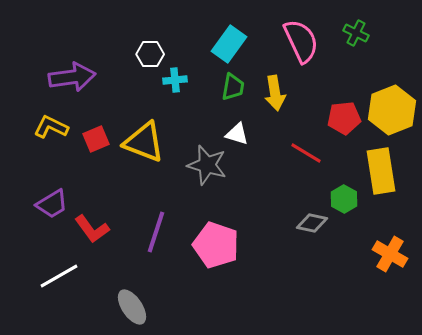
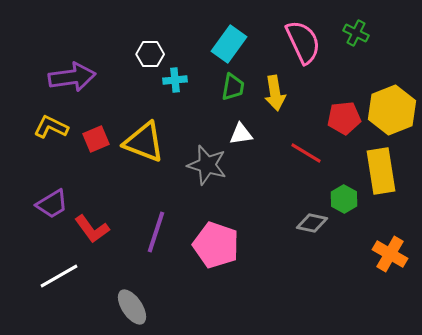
pink semicircle: moved 2 px right, 1 px down
white triangle: moved 4 px right; rotated 25 degrees counterclockwise
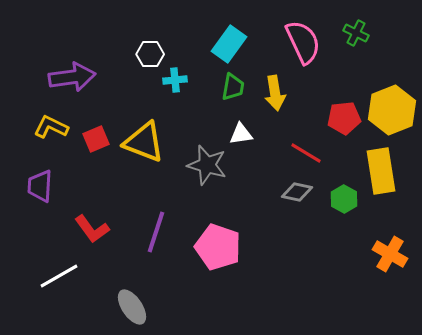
purple trapezoid: moved 12 px left, 18 px up; rotated 124 degrees clockwise
gray diamond: moved 15 px left, 31 px up
pink pentagon: moved 2 px right, 2 px down
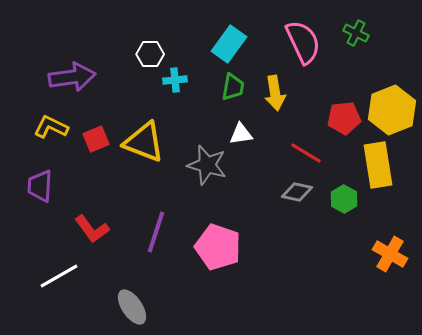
yellow rectangle: moved 3 px left, 6 px up
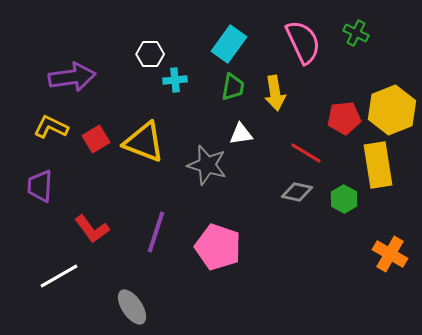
red square: rotated 8 degrees counterclockwise
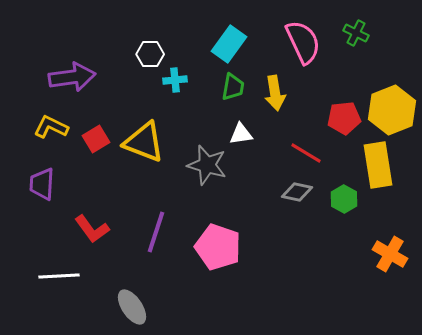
purple trapezoid: moved 2 px right, 2 px up
white line: rotated 27 degrees clockwise
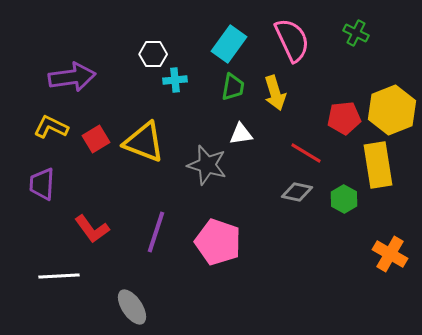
pink semicircle: moved 11 px left, 2 px up
white hexagon: moved 3 px right
yellow arrow: rotated 8 degrees counterclockwise
pink pentagon: moved 5 px up
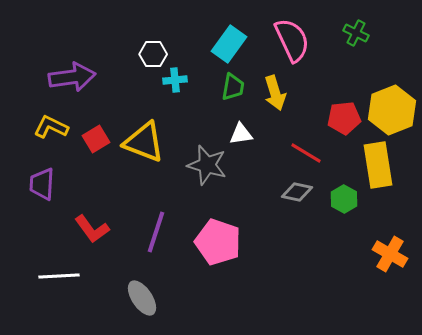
gray ellipse: moved 10 px right, 9 px up
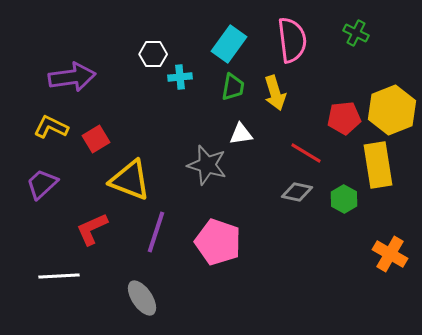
pink semicircle: rotated 18 degrees clockwise
cyan cross: moved 5 px right, 3 px up
yellow triangle: moved 14 px left, 38 px down
purple trapezoid: rotated 44 degrees clockwise
red L-shape: rotated 102 degrees clockwise
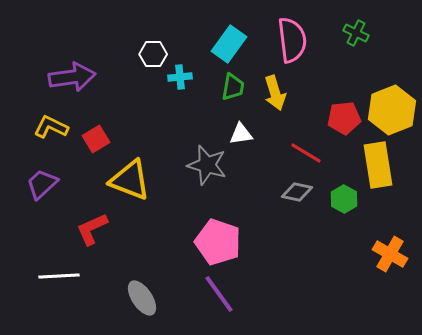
purple line: moved 63 px right, 62 px down; rotated 54 degrees counterclockwise
